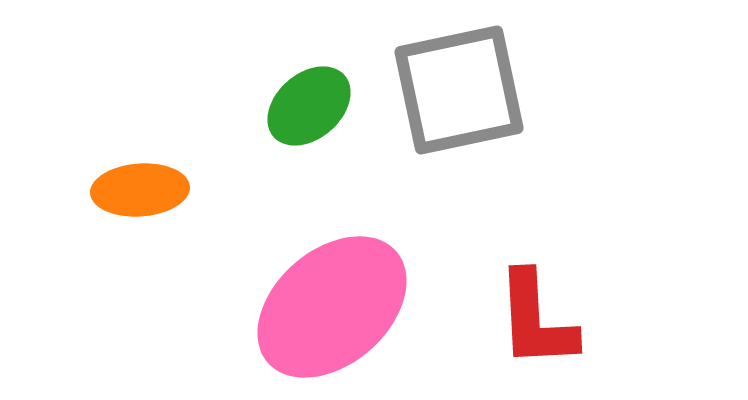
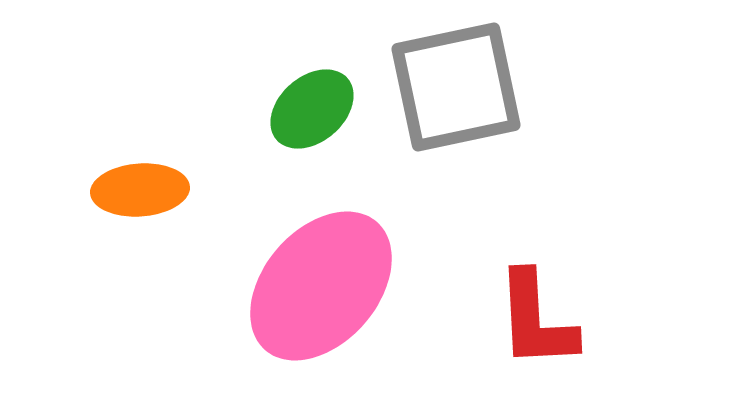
gray square: moved 3 px left, 3 px up
green ellipse: moved 3 px right, 3 px down
pink ellipse: moved 11 px left, 21 px up; rotated 8 degrees counterclockwise
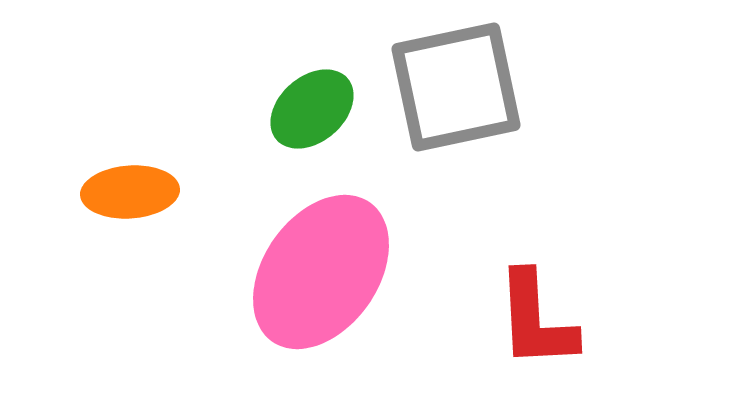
orange ellipse: moved 10 px left, 2 px down
pink ellipse: moved 14 px up; rotated 6 degrees counterclockwise
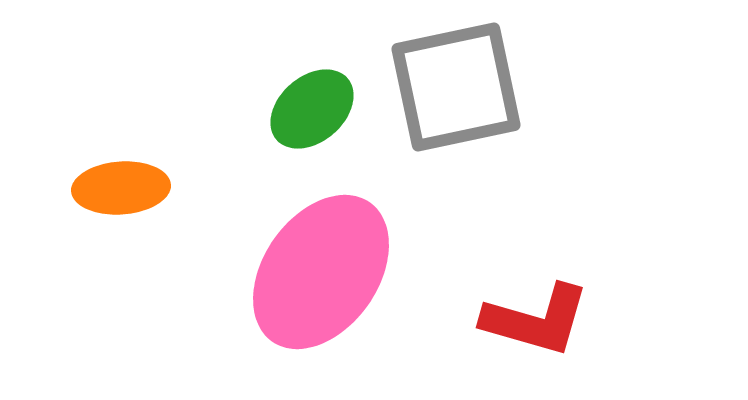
orange ellipse: moved 9 px left, 4 px up
red L-shape: rotated 71 degrees counterclockwise
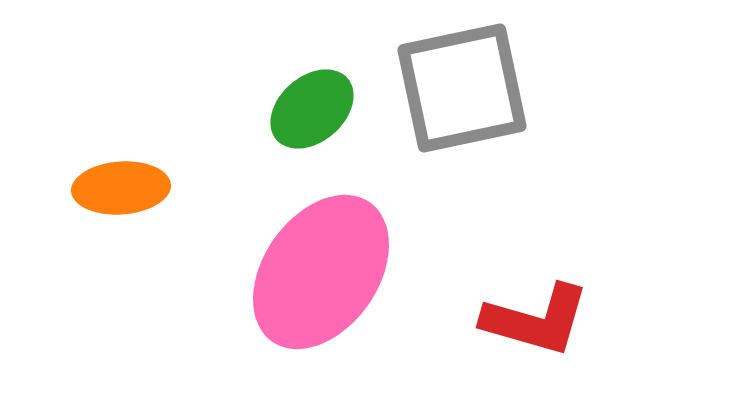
gray square: moved 6 px right, 1 px down
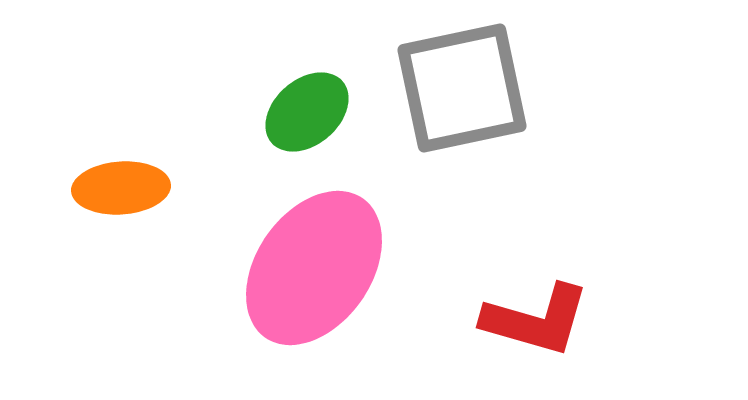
green ellipse: moved 5 px left, 3 px down
pink ellipse: moved 7 px left, 4 px up
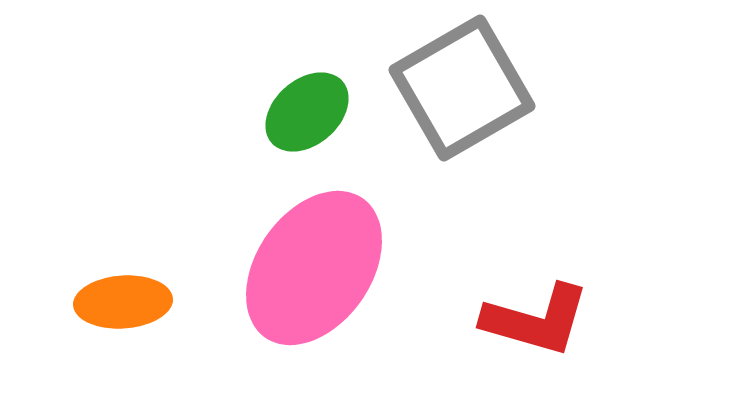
gray square: rotated 18 degrees counterclockwise
orange ellipse: moved 2 px right, 114 px down
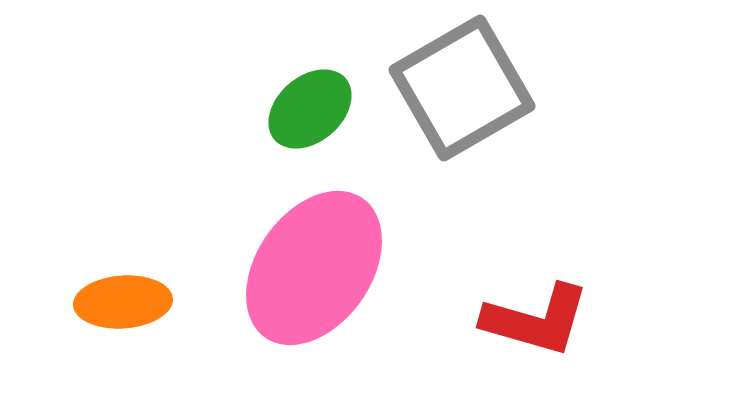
green ellipse: moved 3 px right, 3 px up
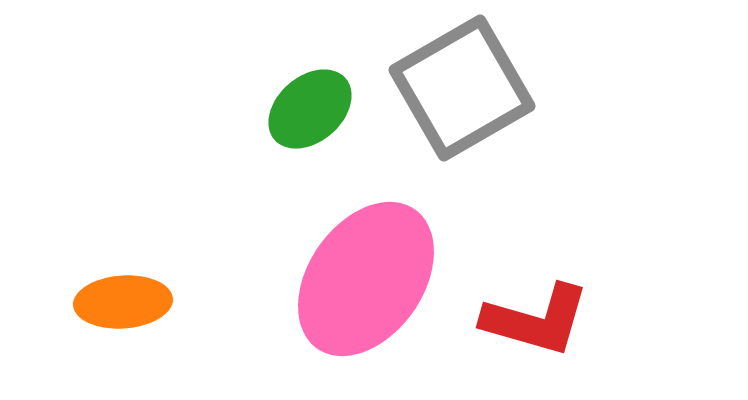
pink ellipse: moved 52 px right, 11 px down
